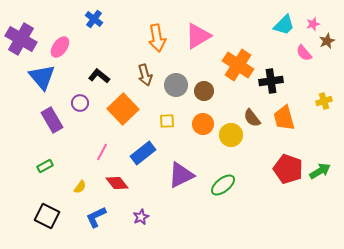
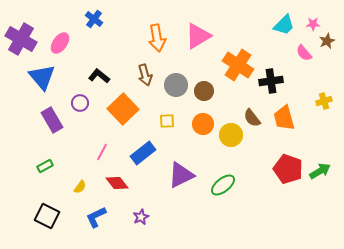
pink star: rotated 16 degrees clockwise
pink ellipse: moved 4 px up
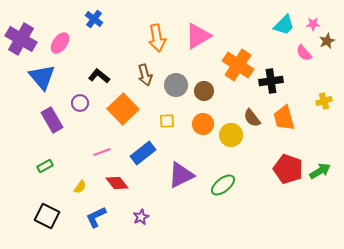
pink line: rotated 42 degrees clockwise
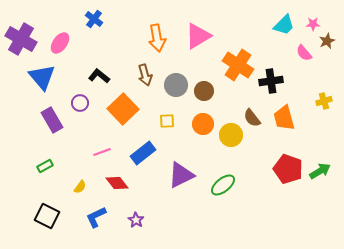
purple star: moved 5 px left, 3 px down; rotated 14 degrees counterclockwise
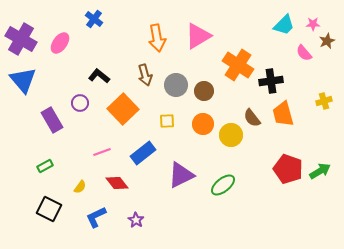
blue triangle: moved 19 px left, 3 px down
orange trapezoid: moved 1 px left, 4 px up
black square: moved 2 px right, 7 px up
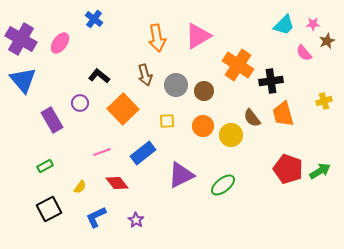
orange circle: moved 2 px down
black square: rotated 35 degrees clockwise
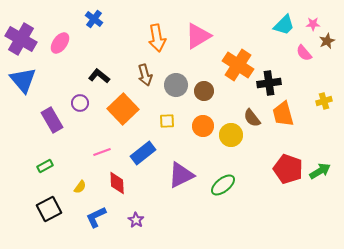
black cross: moved 2 px left, 2 px down
red diamond: rotated 35 degrees clockwise
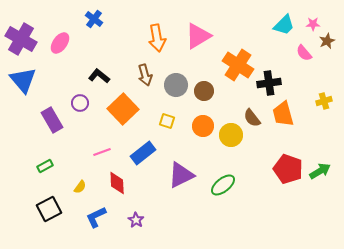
yellow square: rotated 21 degrees clockwise
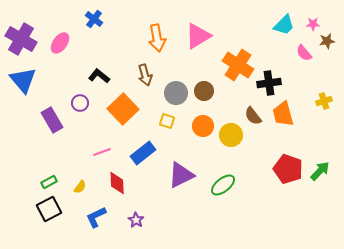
brown star: rotated 14 degrees clockwise
gray circle: moved 8 px down
brown semicircle: moved 1 px right, 2 px up
green rectangle: moved 4 px right, 16 px down
green arrow: rotated 15 degrees counterclockwise
